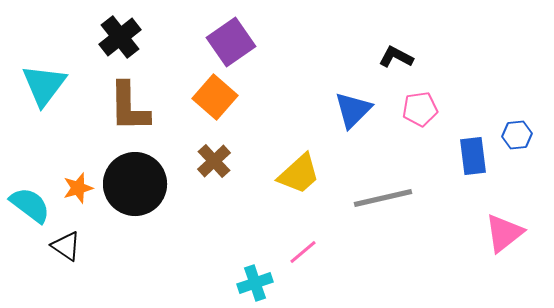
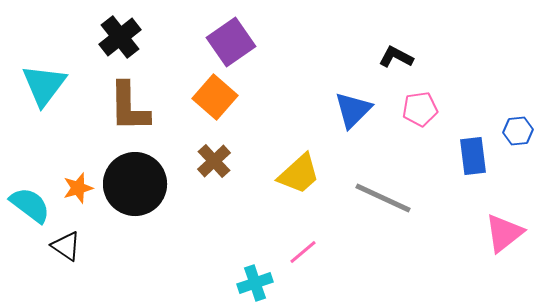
blue hexagon: moved 1 px right, 4 px up
gray line: rotated 38 degrees clockwise
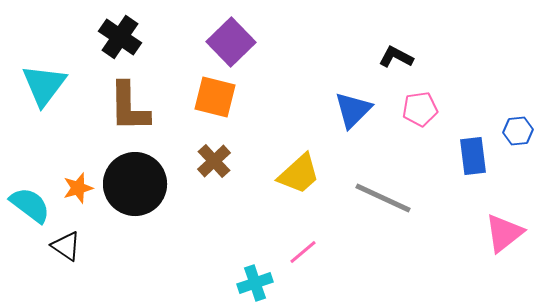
black cross: rotated 18 degrees counterclockwise
purple square: rotated 9 degrees counterclockwise
orange square: rotated 27 degrees counterclockwise
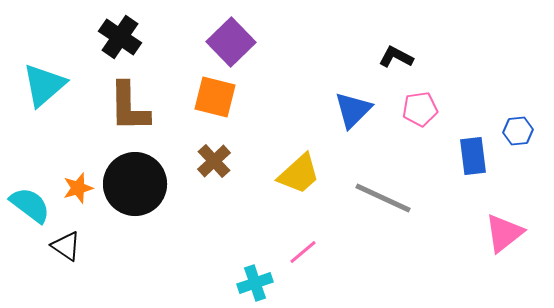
cyan triangle: rotated 12 degrees clockwise
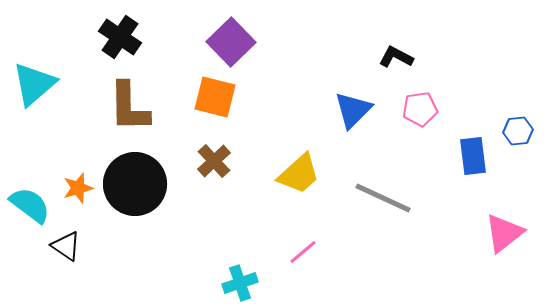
cyan triangle: moved 10 px left, 1 px up
cyan cross: moved 15 px left
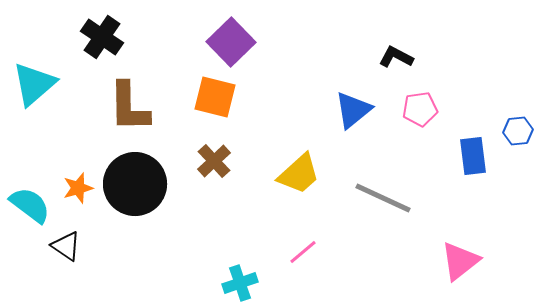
black cross: moved 18 px left
blue triangle: rotated 6 degrees clockwise
pink triangle: moved 44 px left, 28 px down
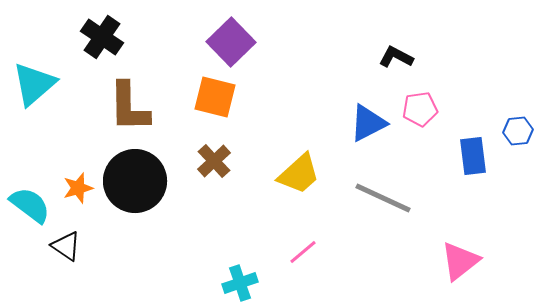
blue triangle: moved 15 px right, 13 px down; rotated 12 degrees clockwise
black circle: moved 3 px up
